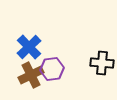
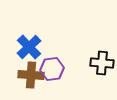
brown cross: rotated 30 degrees clockwise
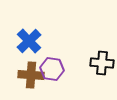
blue cross: moved 6 px up
purple hexagon: rotated 15 degrees clockwise
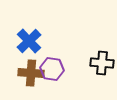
brown cross: moved 2 px up
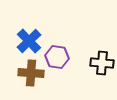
purple hexagon: moved 5 px right, 12 px up
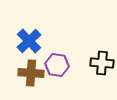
purple hexagon: moved 8 px down
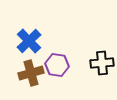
black cross: rotated 10 degrees counterclockwise
brown cross: rotated 20 degrees counterclockwise
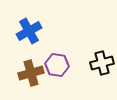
blue cross: moved 10 px up; rotated 15 degrees clockwise
black cross: rotated 10 degrees counterclockwise
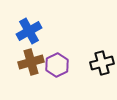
purple hexagon: rotated 25 degrees clockwise
brown cross: moved 11 px up
